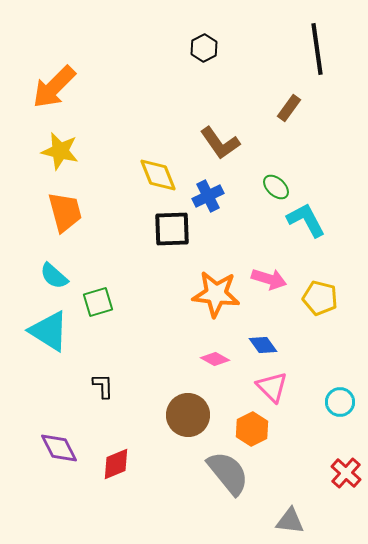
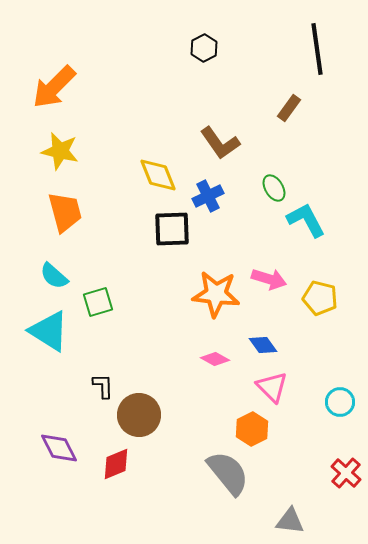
green ellipse: moved 2 px left, 1 px down; rotated 16 degrees clockwise
brown circle: moved 49 px left
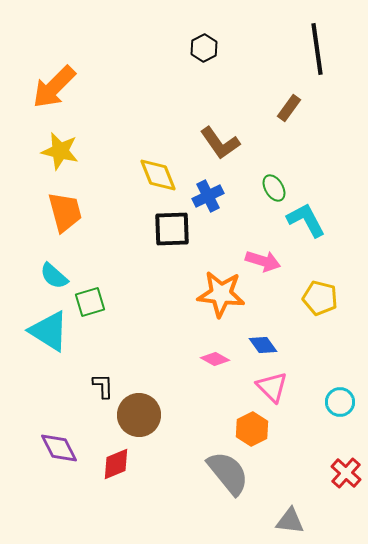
pink arrow: moved 6 px left, 18 px up
orange star: moved 5 px right
green square: moved 8 px left
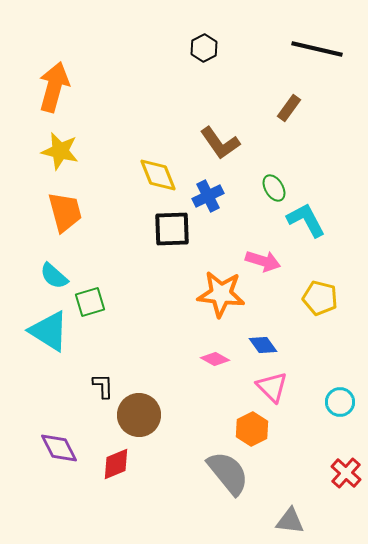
black line: rotated 69 degrees counterclockwise
orange arrow: rotated 150 degrees clockwise
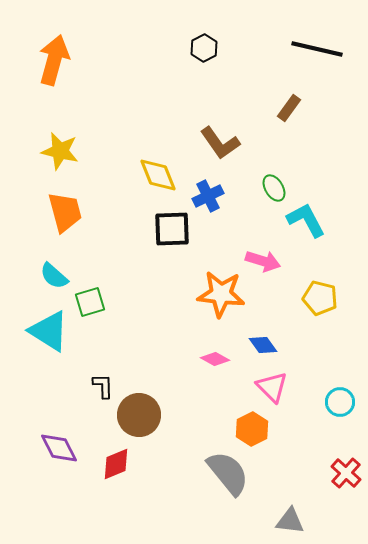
orange arrow: moved 27 px up
